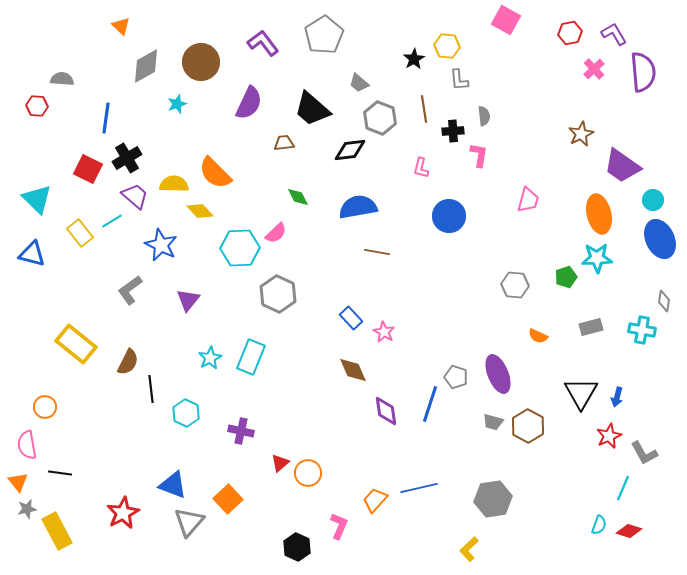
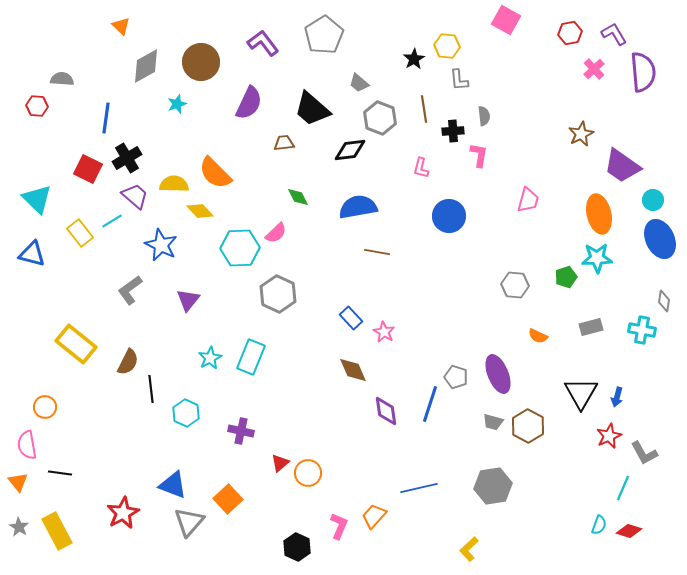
gray hexagon at (493, 499): moved 13 px up
orange trapezoid at (375, 500): moved 1 px left, 16 px down
gray star at (27, 509): moved 8 px left, 18 px down; rotated 30 degrees counterclockwise
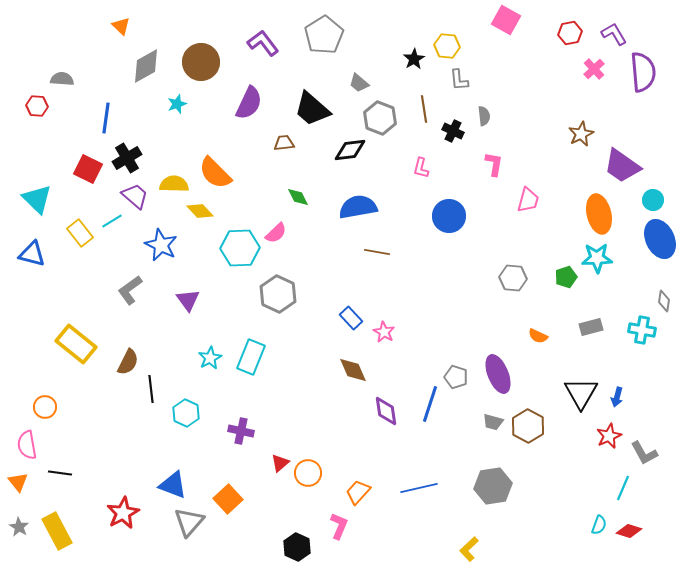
black cross at (453, 131): rotated 30 degrees clockwise
pink L-shape at (479, 155): moved 15 px right, 9 px down
gray hexagon at (515, 285): moved 2 px left, 7 px up
purple triangle at (188, 300): rotated 15 degrees counterclockwise
orange trapezoid at (374, 516): moved 16 px left, 24 px up
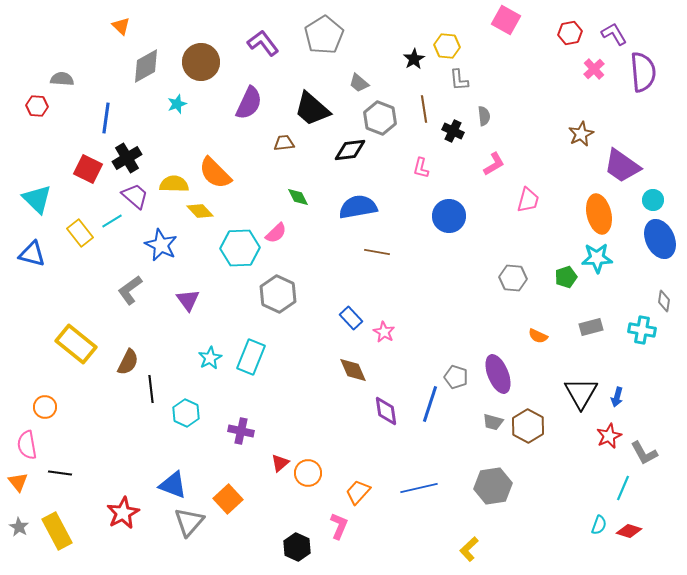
pink L-shape at (494, 164): rotated 50 degrees clockwise
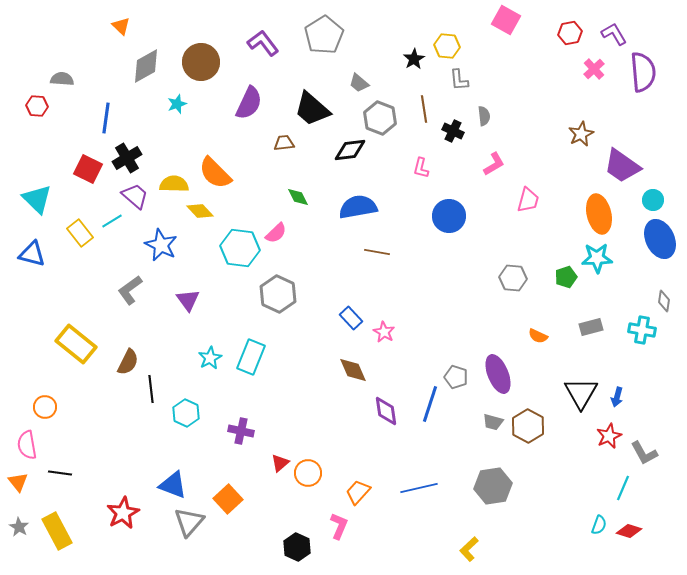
cyan hexagon at (240, 248): rotated 9 degrees clockwise
